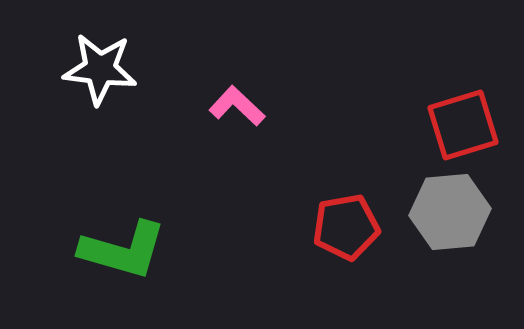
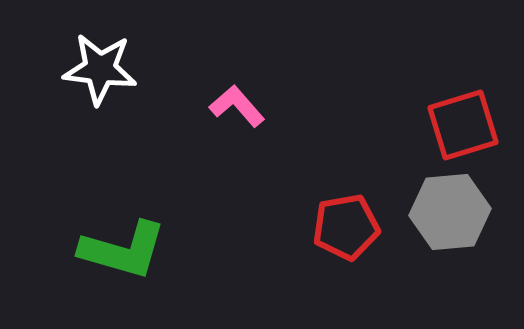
pink L-shape: rotated 6 degrees clockwise
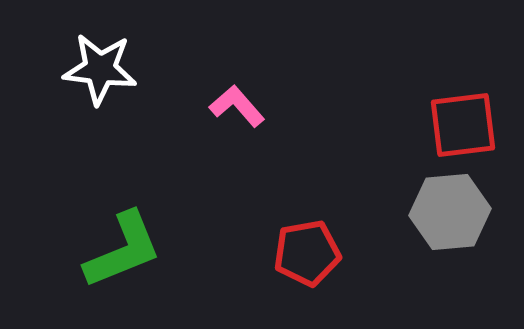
red square: rotated 10 degrees clockwise
red pentagon: moved 39 px left, 26 px down
green L-shape: rotated 38 degrees counterclockwise
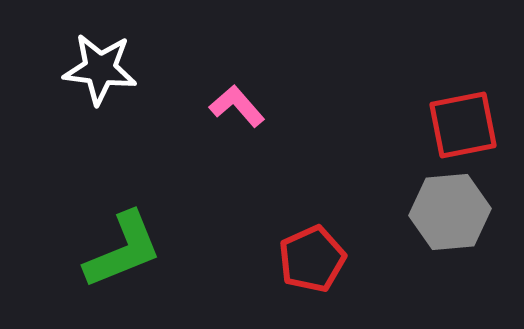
red square: rotated 4 degrees counterclockwise
red pentagon: moved 5 px right, 6 px down; rotated 14 degrees counterclockwise
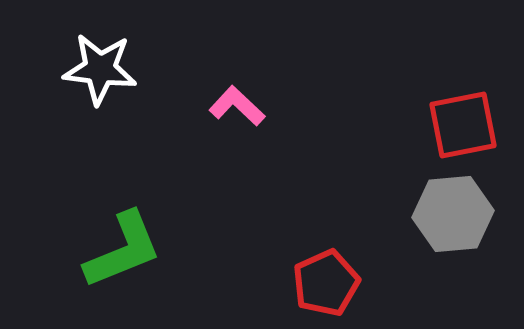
pink L-shape: rotated 6 degrees counterclockwise
gray hexagon: moved 3 px right, 2 px down
red pentagon: moved 14 px right, 24 px down
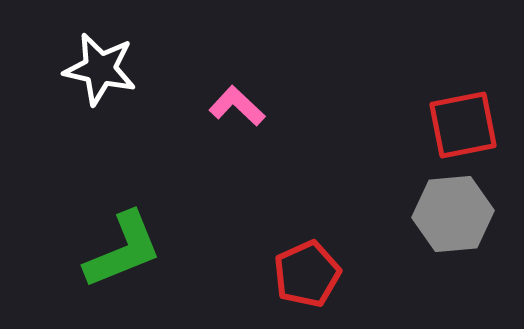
white star: rotated 6 degrees clockwise
red pentagon: moved 19 px left, 9 px up
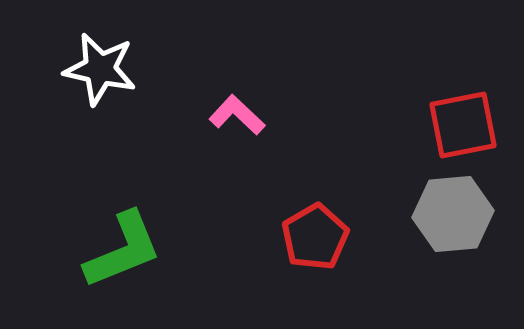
pink L-shape: moved 9 px down
red pentagon: moved 8 px right, 37 px up; rotated 6 degrees counterclockwise
